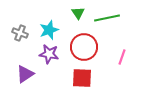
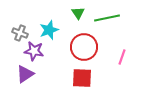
purple star: moved 15 px left, 3 px up
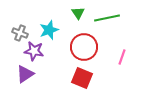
red square: rotated 20 degrees clockwise
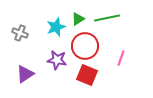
green triangle: moved 6 px down; rotated 32 degrees clockwise
cyan star: moved 7 px right, 3 px up
red circle: moved 1 px right, 1 px up
purple star: moved 23 px right, 9 px down
pink line: moved 1 px left, 1 px down
red square: moved 5 px right, 3 px up
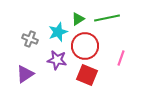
cyan star: moved 2 px right, 5 px down
gray cross: moved 10 px right, 6 px down
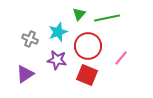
green triangle: moved 1 px right, 5 px up; rotated 16 degrees counterclockwise
red circle: moved 3 px right
pink line: rotated 21 degrees clockwise
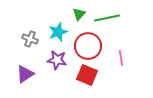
pink line: rotated 49 degrees counterclockwise
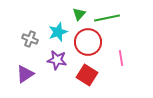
red circle: moved 4 px up
red square: rotated 10 degrees clockwise
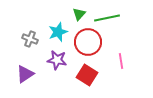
pink line: moved 3 px down
